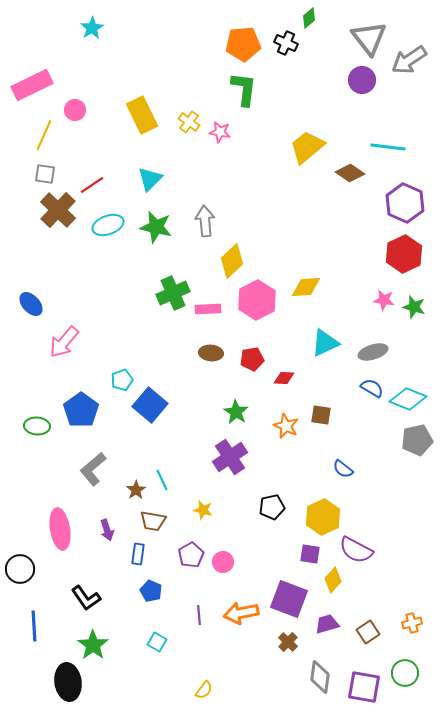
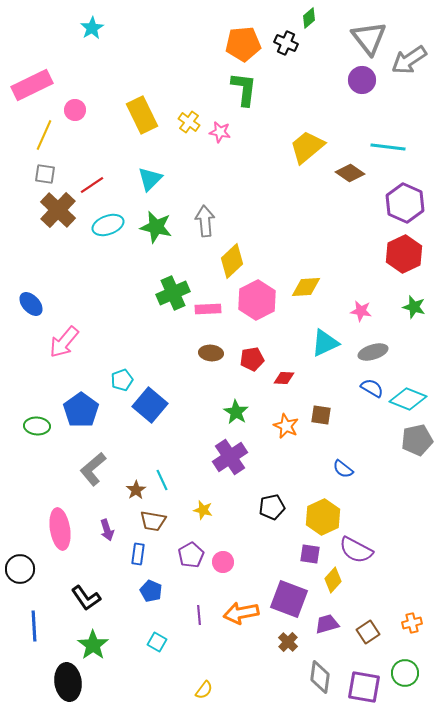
pink star at (384, 300): moved 23 px left, 11 px down
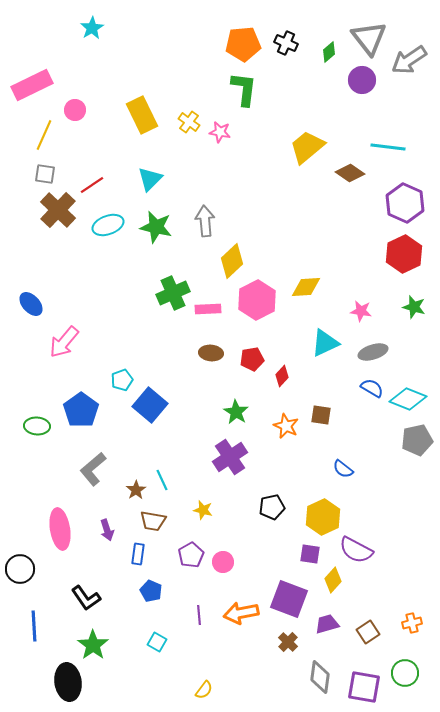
green diamond at (309, 18): moved 20 px right, 34 px down
red diamond at (284, 378): moved 2 px left, 2 px up; rotated 50 degrees counterclockwise
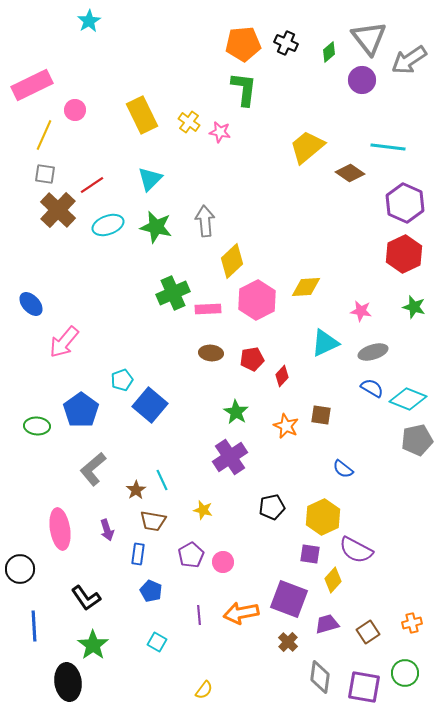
cyan star at (92, 28): moved 3 px left, 7 px up
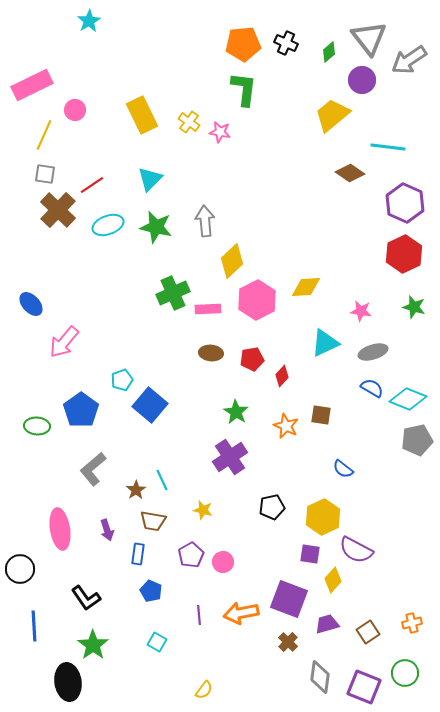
yellow trapezoid at (307, 147): moved 25 px right, 32 px up
purple square at (364, 687): rotated 12 degrees clockwise
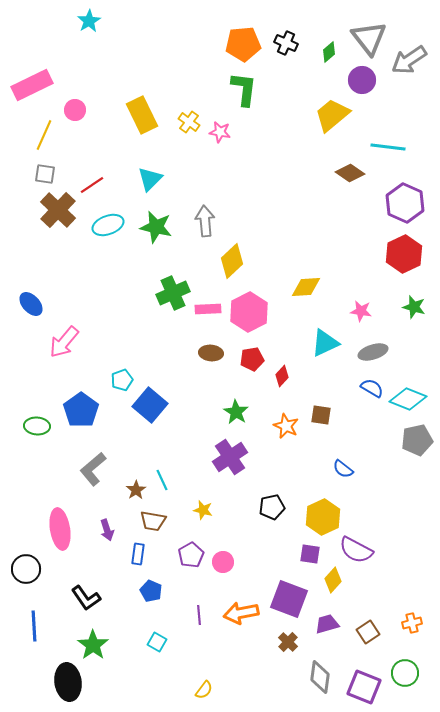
pink hexagon at (257, 300): moved 8 px left, 12 px down
black circle at (20, 569): moved 6 px right
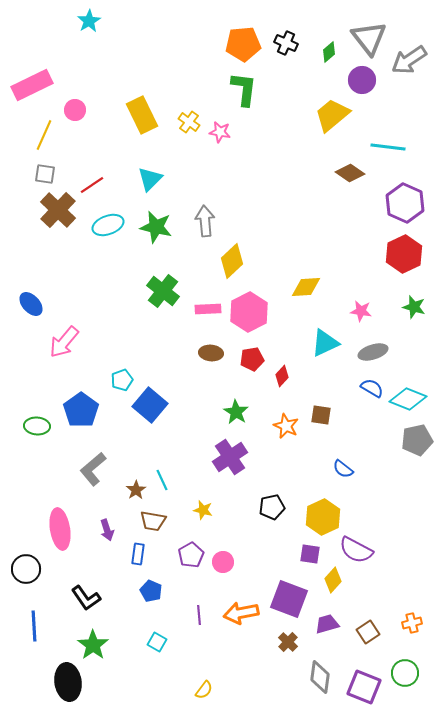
green cross at (173, 293): moved 10 px left, 2 px up; rotated 28 degrees counterclockwise
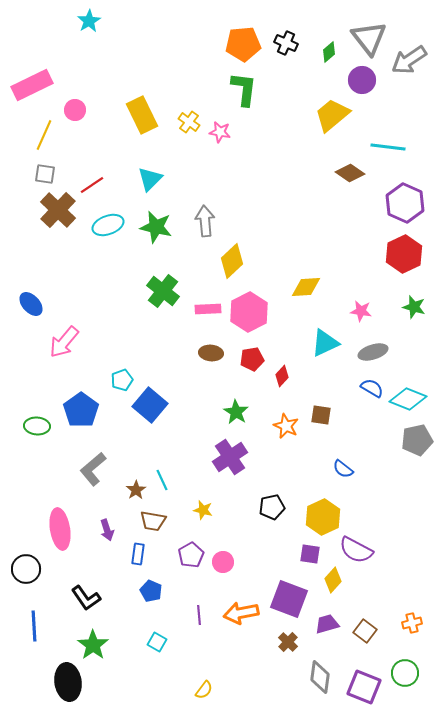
brown square at (368, 632): moved 3 px left, 1 px up; rotated 20 degrees counterclockwise
